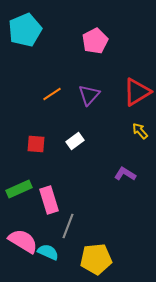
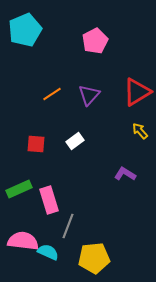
pink semicircle: rotated 24 degrees counterclockwise
yellow pentagon: moved 2 px left, 1 px up
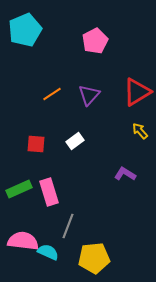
pink rectangle: moved 8 px up
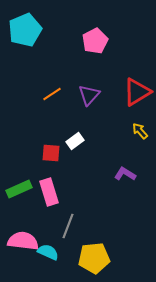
red square: moved 15 px right, 9 px down
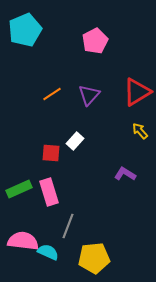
white rectangle: rotated 12 degrees counterclockwise
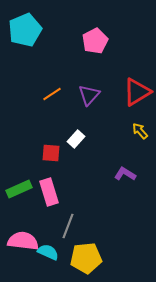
white rectangle: moved 1 px right, 2 px up
yellow pentagon: moved 8 px left
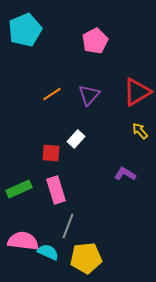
pink rectangle: moved 7 px right, 2 px up
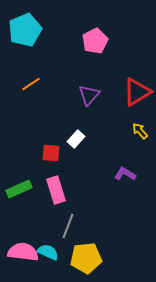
orange line: moved 21 px left, 10 px up
pink semicircle: moved 11 px down
